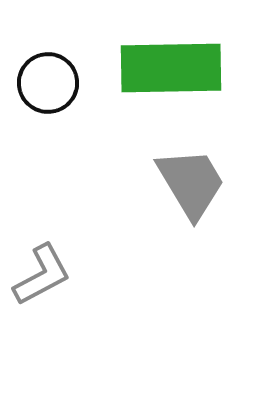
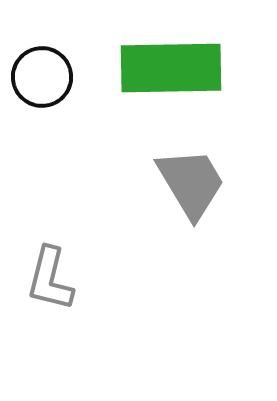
black circle: moved 6 px left, 6 px up
gray L-shape: moved 8 px right, 4 px down; rotated 132 degrees clockwise
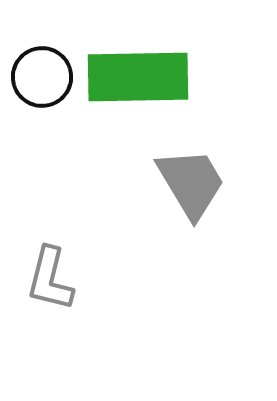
green rectangle: moved 33 px left, 9 px down
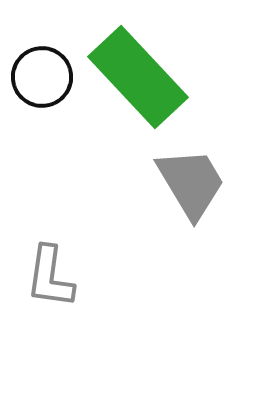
green rectangle: rotated 48 degrees clockwise
gray L-shape: moved 2 px up; rotated 6 degrees counterclockwise
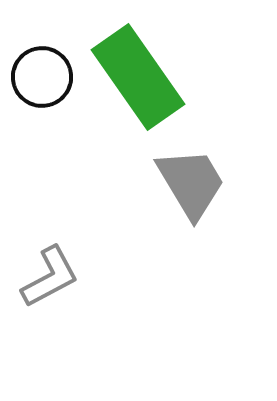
green rectangle: rotated 8 degrees clockwise
gray L-shape: rotated 126 degrees counterclockwise
